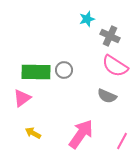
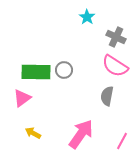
cyan star: moved 2 px up; rotated 21 degrees counterclockwise
gray cross: moved 6 px right, 1 px down
gray semicircle: rotated 78 degrees clockwise
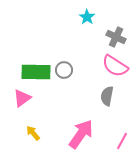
yellow arrow: rotated 21 degrees clockwise
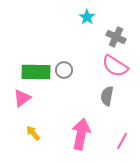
pink arrow: rotated 24 degrees counterclockwise
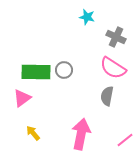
cyan star: rotated 21 degrees counterclockwise
pink semicircle: moved 2 px left, 2 px down
pink line: moved 3 px right, 1 px up; rotated 24 degrees clockwise
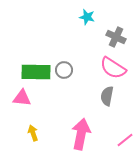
pink triangle: rotated 42 degrees clockwise
yellow arrow: rotated 21 degrees clockwise
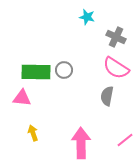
pink semicircle: moved 3 px right
pink arrow: moved 9 px down; rotated 12 degrees counterclockwise
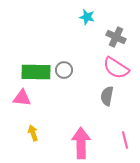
pink line: rotated 66 degrees counterclockwise
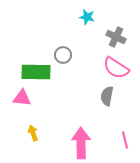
gray circle: moved 1 px left, 15 px up
